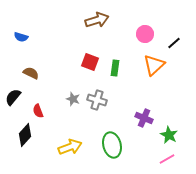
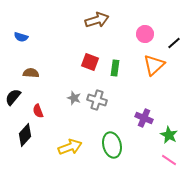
brown semicircle: rotated 21 degrees counterclockwise
gray star: moved 1 px right, 1 px up
pink line: moved 2 px right, 1 px down; rotated 63 degrees clockwise
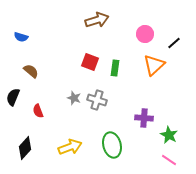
brown semicircle: moved 2 px up; rotated 35 degrees clockwise
black semicircle: rotated 18 degrees counterclockwise
purple cross: rotated 18 degrees counterclockwise
black diamond: moved 13 px down
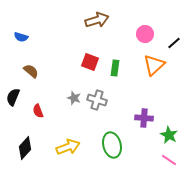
yellow arrow: moved 2 px left
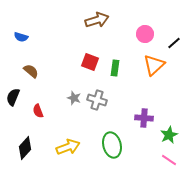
green star: rotated 18 degrees clockwise
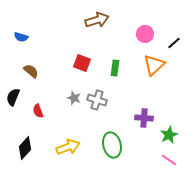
red square: moved 8 px left, 1 px down
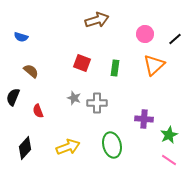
black line: moved 1 px right, 4 px up
gray cross: moved 3 px down; rotated 18 degrees counterclockwise
purple cross: moved 1 px down
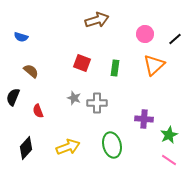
black diamond: moved 1 px right
